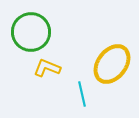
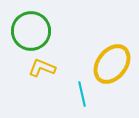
green circle: moved 1 px up
yellow L-shape: moved 5 px left
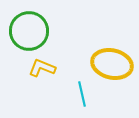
green circle: moved 2 px left
yellow ellipse: rotated 66 degrees clockwise
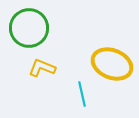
green circle: moved 3 px up
yellow ellipse: rotated 9 degrees clockwise
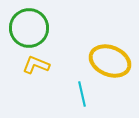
yellow ellipse: moved 2 px left, 3 px up
yellow L-shape: moved 6 px left, 3 px up
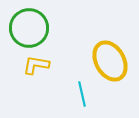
yellow ellipse: rotated 39 degrees clockwise
yellow L-shape: rotated 12 degrees counterclockwise
